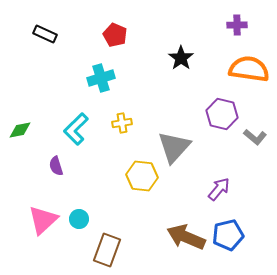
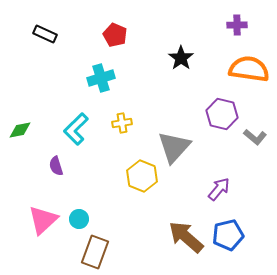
yellow hexagon: rotated 16 degrees clockwise
brown arrow: rotated 18 degrees clockwise
brown rectangle: moved 12 px left, 2 px down
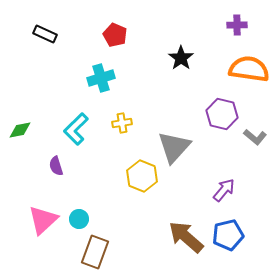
purple arrow: moved 5 px right, 1 px down
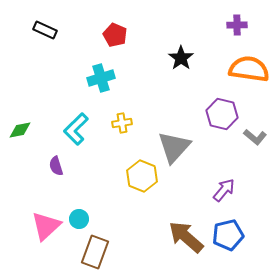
black rectangle: moved 4 px up
pink triangle: moved 3 px right, 6 px down
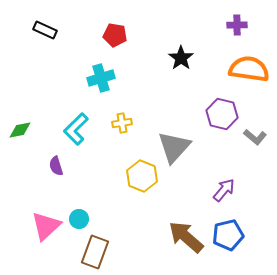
red pentagon: rotated 15 degrees counterclockwise
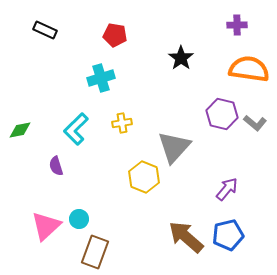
gray L-shape: moved 14 px up
yellow hexagon: moved 2 px right, 1 px down
purple arrow: moved 3 px right, 1 px up
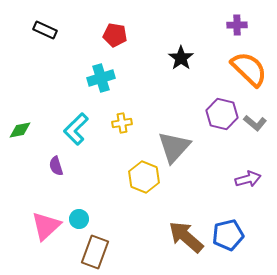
orange semicircle: rotated 36 degrees clockwise
purple arrow: moved 21 px right, 10 px up; rotated 35 degrees clockwise
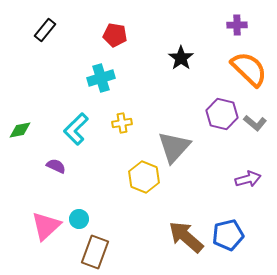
black rectangle: rotated 75 degrees counterclockwise
purple semicircle: rotated 132 degrees clockwise
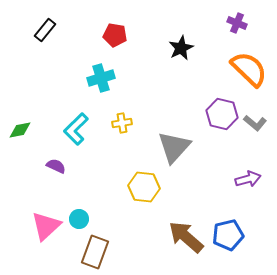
purple cross: moved 2 px up; rotated 24 degrees clockwise
black star: moved 10 px up; rotated 10 degrees clockwise
yellow hexagon: moved 10 px down; rotated 16 degrees counterclockwise
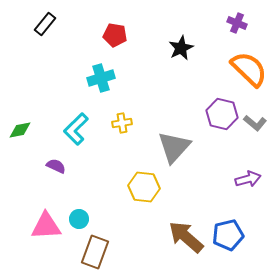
black rectangle: moved 6 px up
pink triangle: rotated 40 degrees clockwise
